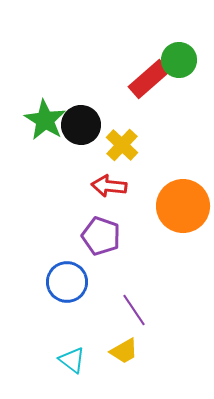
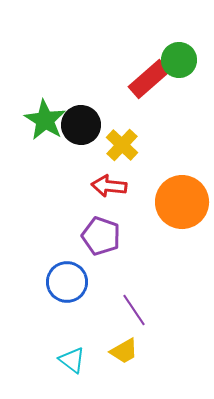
orange circle: moved 1 px left, 4 px up
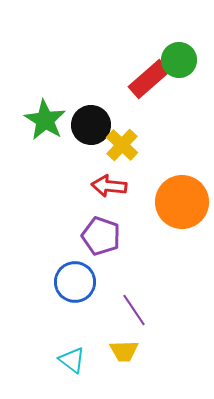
black circle: moved 10 px right
blue circle: moved 8 px right
yellow trapezoid: rotated 28 degrees clockwise
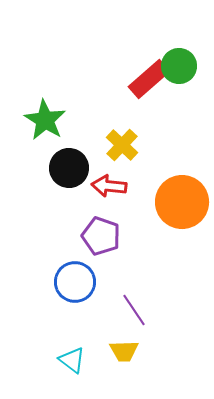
green circle: moved 6 px down
black circle: moved 22 px left, 43 px down
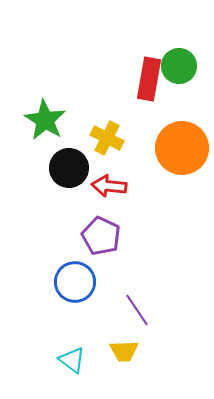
red rectangle: rotated 39 degrees counterclockwise
yellow cross: moved 15 px left, 7 px up; rotated 16 degrees counterclockwise
orange circle: moved 54 px up
purple pentagon: rotated 6 degrees clockwise
purple line: moved 3 px right
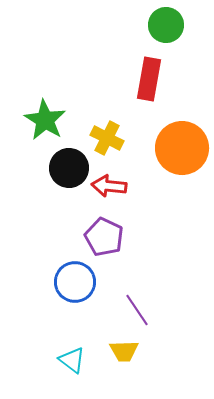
green circle: moved 13 px left, 41 px up
purple pentagon: moved 3 px right, 1 px down
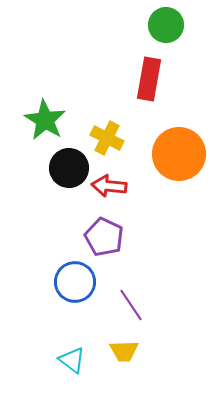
orange circle: moved 3 px left, 6 px down
purple line: moved 6 px left, 5 px up
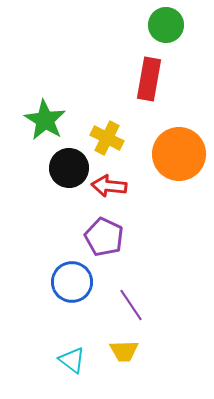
blue circle: moved 3 px left
